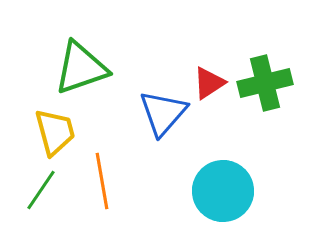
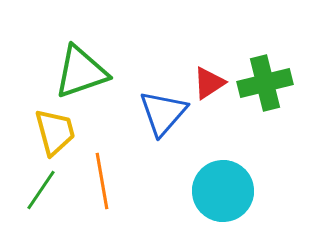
green triangle: moved 4 px down
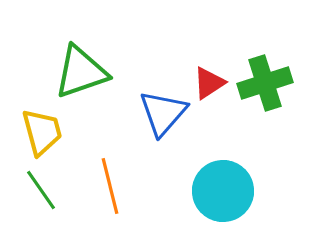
green cross: rotated 4 degrees counterclockwise
yellow trapezoid: moved 13 px left
orange line: moved 8 px right, 5 px down; rotated 4 degrees counterclockwise
green line: rotated 69 degrees counterclockwise
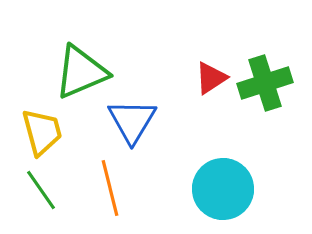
green triangle: rotated 4 degrees counterclockwise
red triangle: moved 2 px right, 5 px up
blue triangle: moved 31 px left, 8 px down; rotated 10 degrees counterclockwise
orange line: moved 2 px down
cyan circle: moved 2 px up
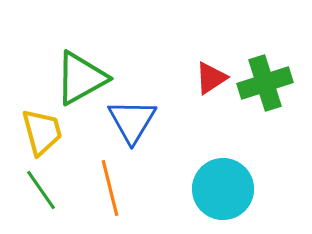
green triangle: moved 6 px down; rotated 6 degrees counterclockwise
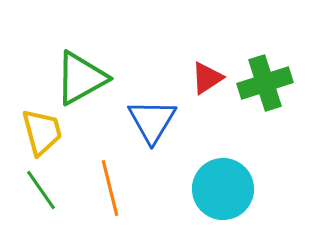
red triangle: moved 4 px left
blue triangle: moved 20 px right
